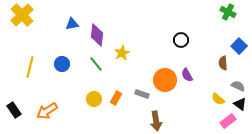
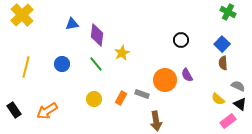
blue square: moved 17 px left, 2 px up
yellow line: moved 4 px left
orange rectangle: moved 5 px right
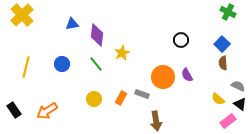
orange circle: moved 2 px left, 3 px up
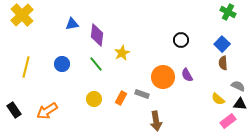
black triangle: rotated 32 degrees counterclockwise
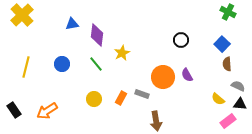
brown semicircle: moved 4 px right, 1 px down
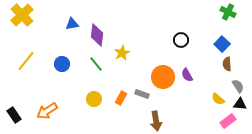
yellow line: moved 6 px up; rotated 25 degrees clockwise
gray semicircle: rotated 32 degrees clockwise
black rectangle: moved 5 px down
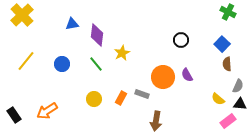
gray semicircle: rotated 56 degrees clockwise
brown arrow: rotated 18 degrees clockwise
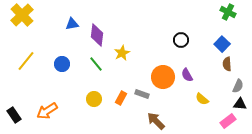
yellow semicircle: moved 16 px left
brown arrow: rotated 126 degrees clockwise
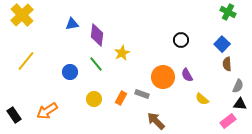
blue circle: moved 8 px right, 8 px down
